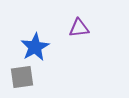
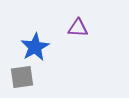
purple triangle: moved 1 px left; rotated 10 degrees clockwise
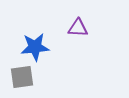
blue star: rotated 24 degrees clockwise
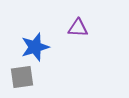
blue star: rotated 12 degrees counterclockwise
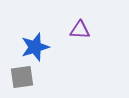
purple triangle: moved 2 px right, 2 px down
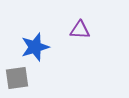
gray square: moved 5 px left, 1 px down
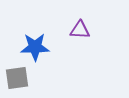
blue star: rotated 16 degrees clockwise
